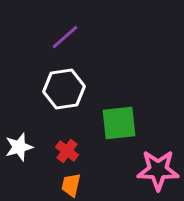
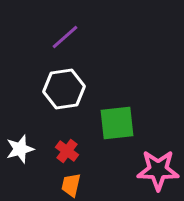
green square: moved 2 px left
white star: moved 1 px right, 2 px down
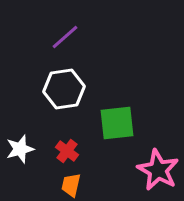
pink star: rotated 27 degrees clockwise
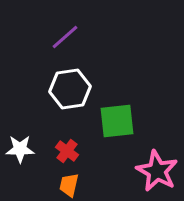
white hexagon: moved 6 px right
green square: moved 2 px up
white star: rotated 16 degrees clockwise
pink star: moved 1 px left, 1 px down
orange trapezoid: moved 2 px left
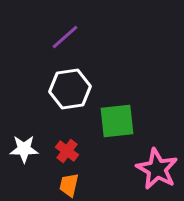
white star: moved 4 px right
pink star: moved 2 px up
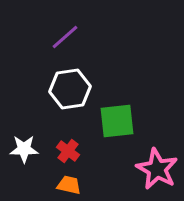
red cross: moved 1 px right
orange trapezoid: rotated 90 degrees clockwise
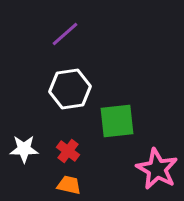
purple line: moved 3 px up
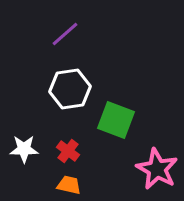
green square: moved 1 px left, 1 px up; rotated 27 degrees clockwise
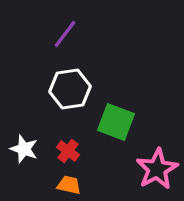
purple line: rotated 12 degrees counterclockwise
green square: moved 2 px down
white star: rotated 20 degrees clockwise
pink star: rotated 15 degrees clockwise
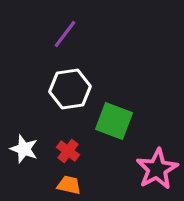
green square: moved 2 px left, 1 px up
